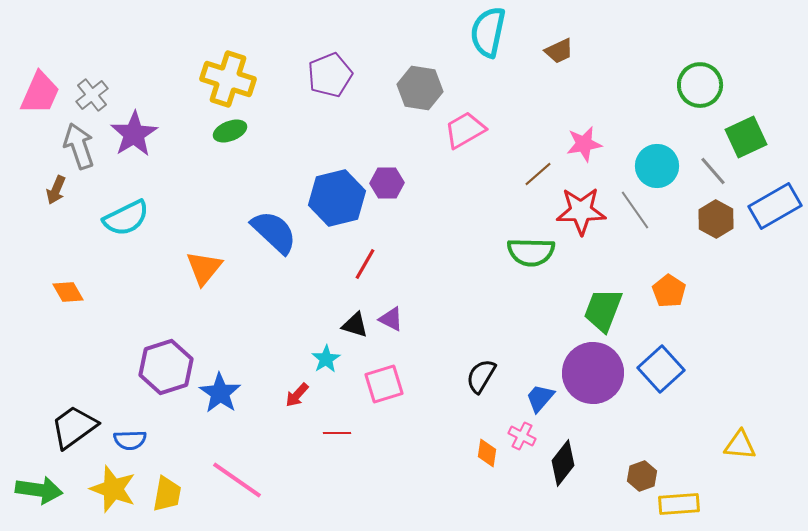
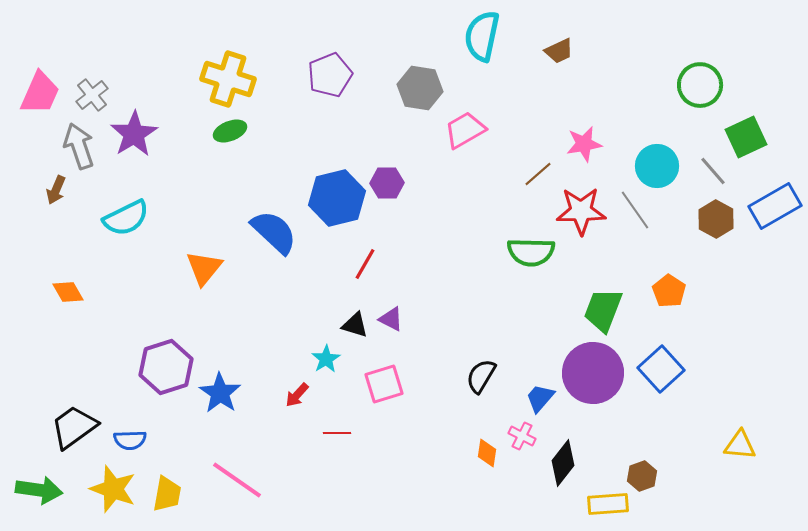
cyan semicircle at (488, 32): moved 6 px left, 4 px down
yellow rectangle at (679, 504): moved 71 px left
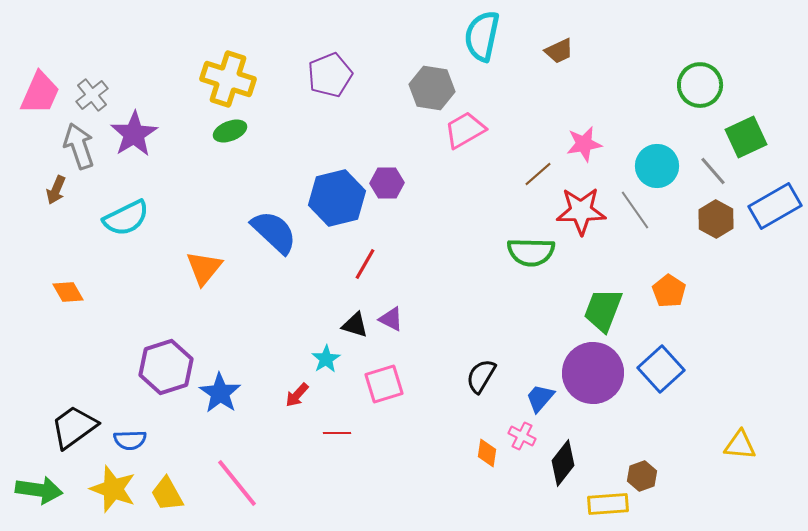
gray hexagon at (420, 88): moved 12 px right
pink line at (237, 480): moved 3 px down; rotated 16 degrees clockwise
yellow trapezoid at (167, 494): rotated 141 degrees clockwise
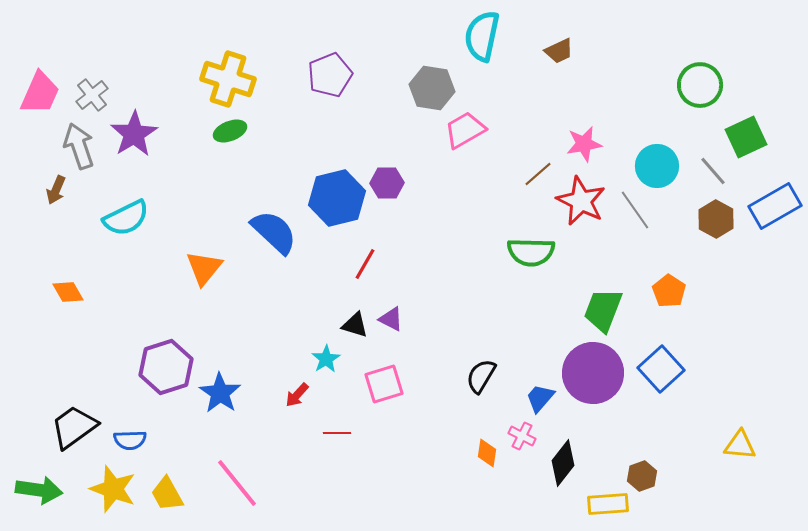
red star at (581, 211): moved 10 px up; rotated 27 degrees clockwise
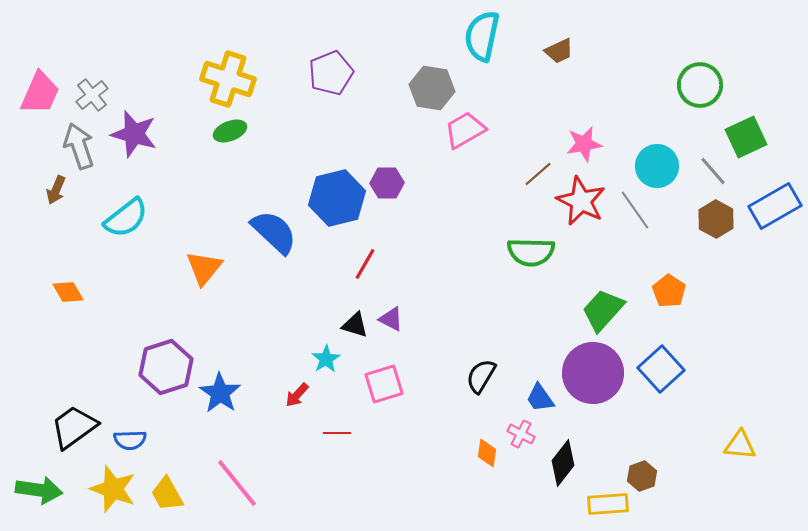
purple pentagon at (330, 75): moved 1 px right, 2 px up
purple star at (134, 134): rotated 24 degrees counterclockwise
cyan semicircle at (126, 218): rotated 12 degrees counterclockwise
green trapezoid at (603, 310): rotated 21 degrees clockwise
blue trapezoid at (540, 398): rotated 76 degrees counterclockwise
pink cross at (522, 436): moved 1 px left, 2 px up
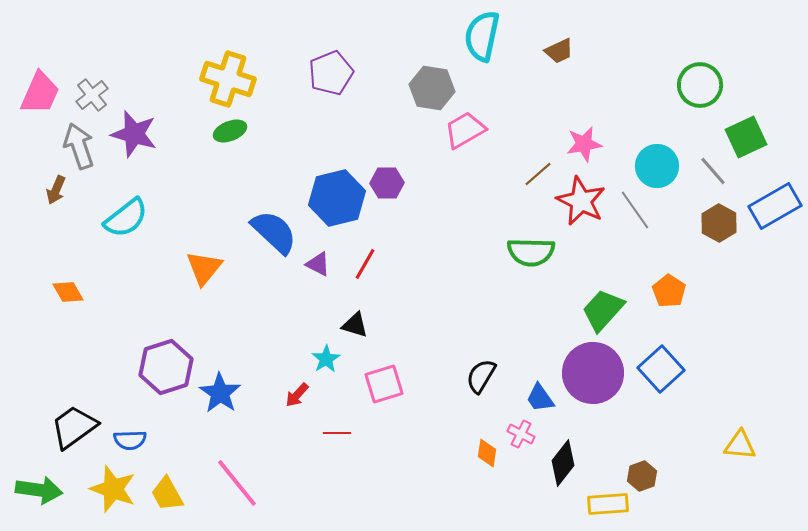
brown hexagon at (716, 219): moved 3 px right, 4 px down
purple triangle at (391, 319): moved 73 px left, 55 px up
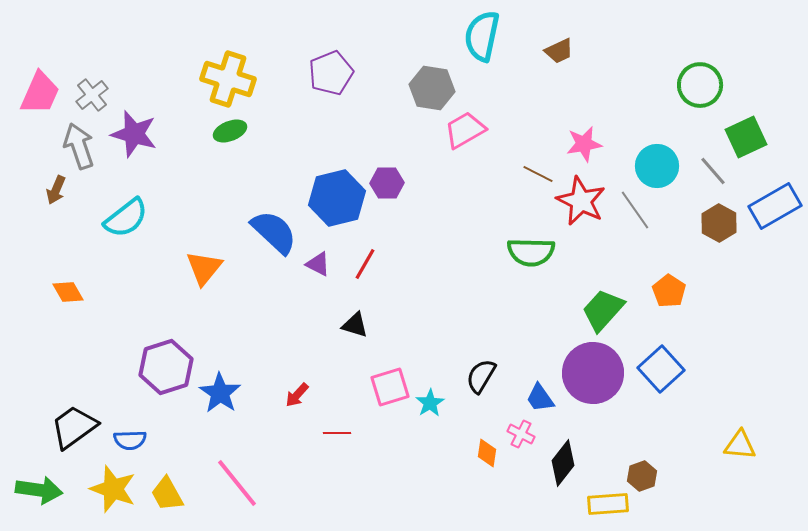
brown line at (538, 174): rotated 68 degrees clockwise
cyan star at (326, 359): moved 104 px right, 44 px down
pink square at (384, 384): moved 6 px right, 3 px down
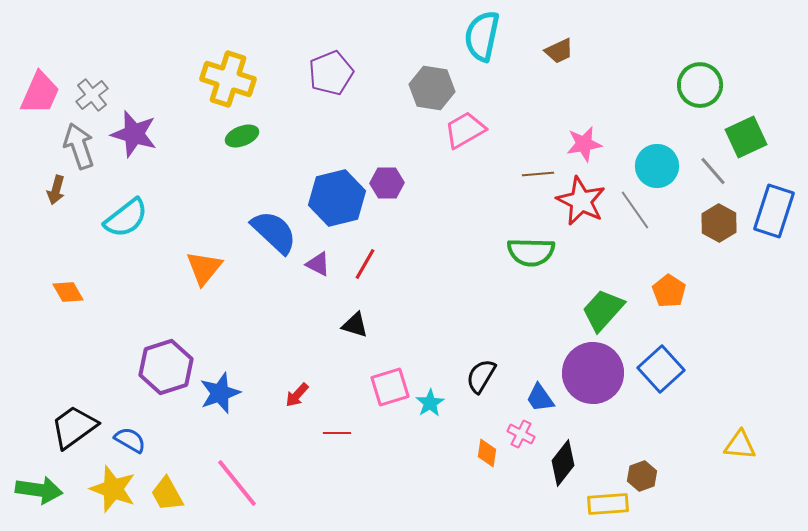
green ellipse at (230, 131): moved 12 px right, 5 px down
brown line at (538, 174): rotated 32 degrees counterclockwise
brown arrow at (56, 190): rotated 8 degrees counterclockwise
blue rectangle at (775, 206): moved 1 px left, 5 px down; rotated 42 degrees counterclockwise
blue star at (220, 393): rotated 18 degrees clockwise
blue semicircle at (130, 440): rotated 148 degrees counterclockwise
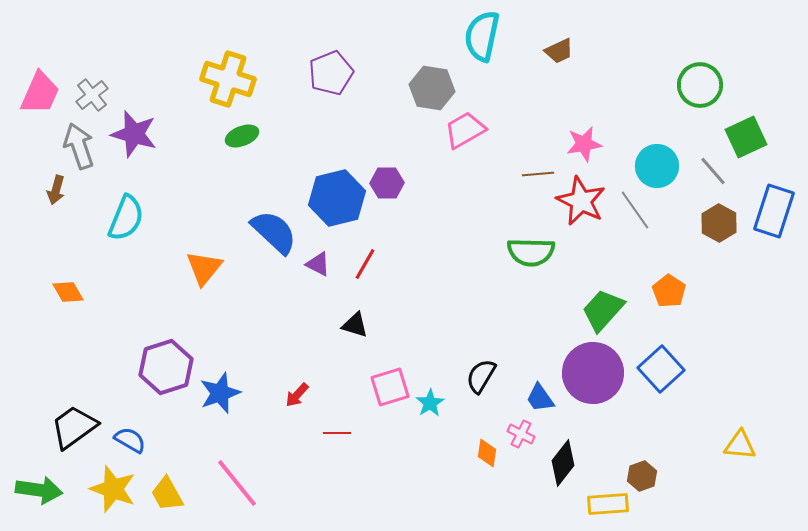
cyan semicircle at (126, 218): rotated 30 degrees counterclockwise
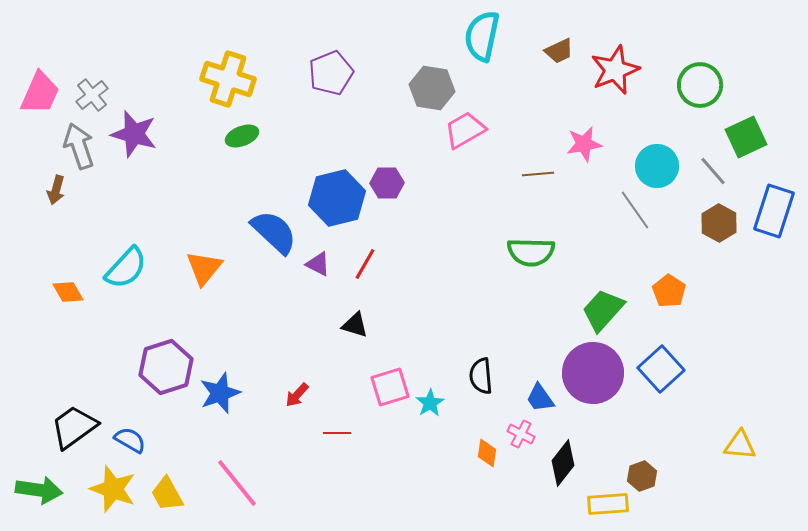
red star at (581, 201): moved 34 px right, 131 px up; rotated 24 degrees clockwise
cyan semicircle at (126, 218): moved 50 px down; rotated 21 degrees clockwise
black semicircle at (481, 376): rotated 36 degrees counterclockwise
